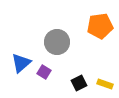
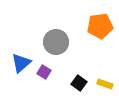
gray circle: moved 1 px left
black square: rotated 28 degrees counterclockwise
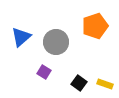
orange pentagon: moved 5 px left; rotated 10 degrees counterclockwise
blue triangle: moved 26 px up
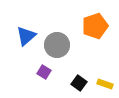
blue triangle: moved 5 px right, 1 px up
gray circle: moved 1 px right, 3 px down
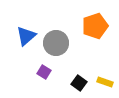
gray circle: moved 1 px left, 2 px up
yellow rectangle: moved 2 px up
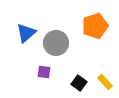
blue triangle: moved 3 px up
purple square: rotated 24 degrees counterclockwise
yellow rectangle: rotated 28 degrees clockwise
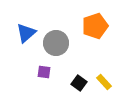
yellow rectangle: moved 1 px left
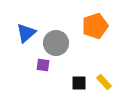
purple square: moved 1 px left, 7 px up
black square: rotated 35 degrees counterclockwise
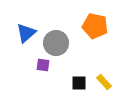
orange pentagon: rotated 30 degrees clockwise
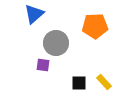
orange pentagon: rotated 15 degrees counterclockwise
blue triangle: moved 8 px right, 19 px up
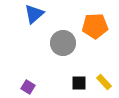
gray circle: moved 7 px right
purple square: moved 15 px left, 22 px down; rotated 24 degrees clockwise
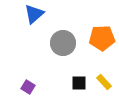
orange pentagon: moved 7 px right, 12 px down
